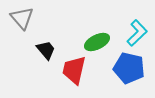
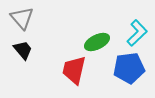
black trapezoid: moved 23 px left
blue pentagon: rotated 20 degrees counterclockwise
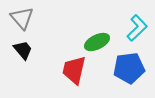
cyan L-shape: moved 5 px up
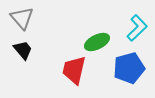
blue pentagon: rotated 8 degrees counterclockwise
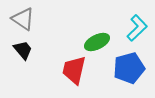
gray triangle: moved 1 px right, 1 px down; rotated 15 degrees counterclockwise
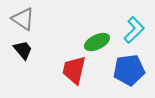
cyan L-shape: moved 3 px left, 2 px down
blue pentagon: moved 2 px down; rotated 8 degrees clockwise
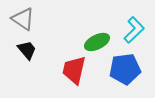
black trapezoid: moved 4 px right
blue pentagon: moved 4 px left, 1 px up
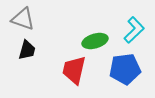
gray triangle: rotated 15 degrees counterclockwise
green ellipse: moved 2 px left, 1 px up; rotated 10 degrees clockwise
black trapezoid: rotated 55 degrees clockwise
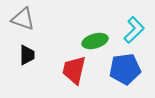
black trapezoid: moved 5 px down; rotated 15 degrees counterclockwise
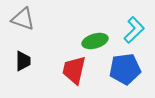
black trapezoid: moved 4 px left, 6 px down
